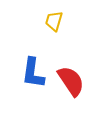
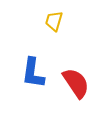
red semicircle: moved 5 px right, 2 px down
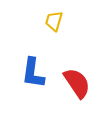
red semicircle: moved 1 px right
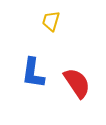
yellow trapezoid: moved 3 px left
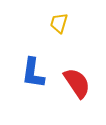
yellow trapezoid: moved 8 px right, 2 px down
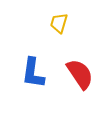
red semicircle: moved 3 px right, 9 px up
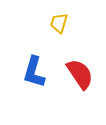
blue L-shape: moved 1 px right, 1 px up; rotated 8 degrees clockwise
